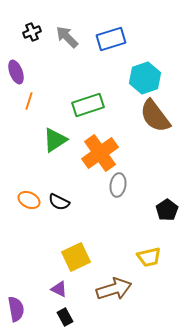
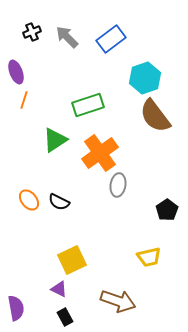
blue rectangle: rotated 20 degrees counterclockwise
orange line: moved 5 px left, 1 px up
orange ellipse: rotated 25 degrees clockwise
yellow square: moved 4 px left, 3 px down
brown arrow: moved 4 px right, 12 px down; rotated 36 degrees clockwise
purple semicircle: moved 1 px up
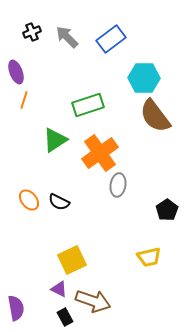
cyan hexagon: moved 1 px left; rotated 20 degrees clockwise
brown arrow: moved 25 px left
